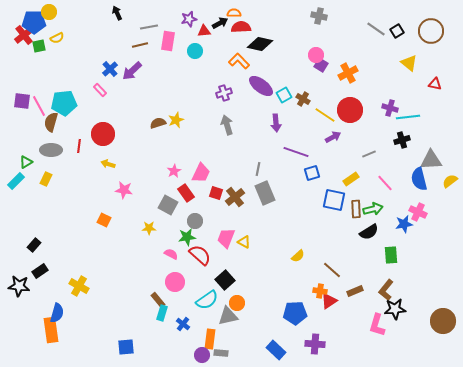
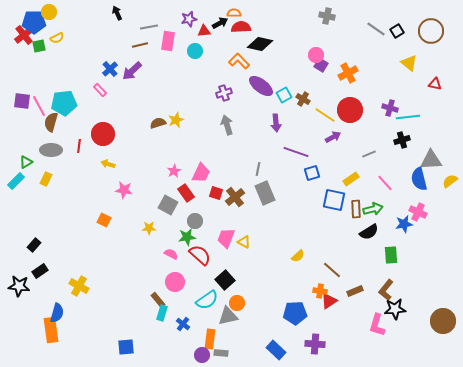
gray cross at (319, 16): moved 8 px right
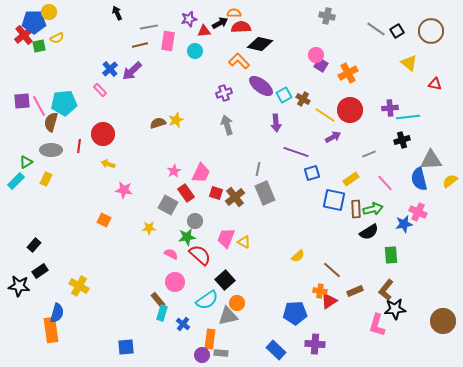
purple square at (22, 101): rotated 12 degrees counterclockwise
purple cross at (390, 108): rotated 21 degrees counterclockwise
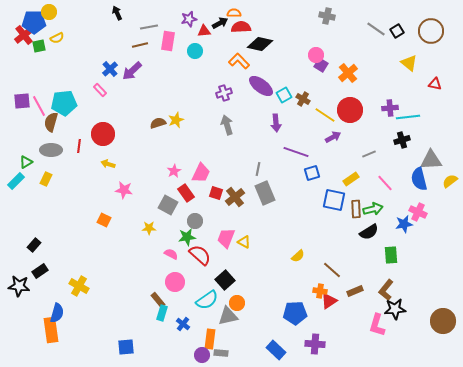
orange cross at (348, 73): rotated 12 degrees counterclockwise
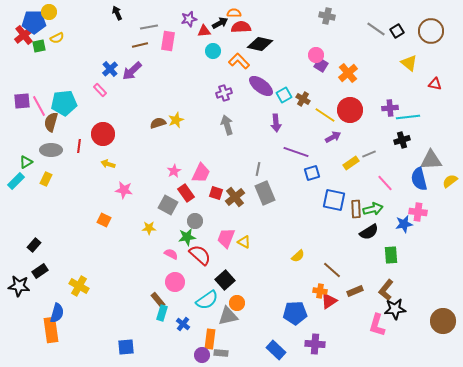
cyan circle at (195, 51): moved 18 px right
yellow rectangle at (351, 179): moved 16 px up
pink cross at (418, 212): rotated 18 degrees counterclockwise
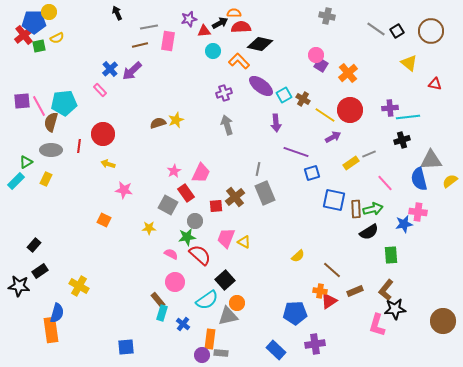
red square at (216, 193): moved 13 px down; rotated 24 degrees counterclockwise
purple cross at (315, 344): rotated 12 degrees counterclockwise
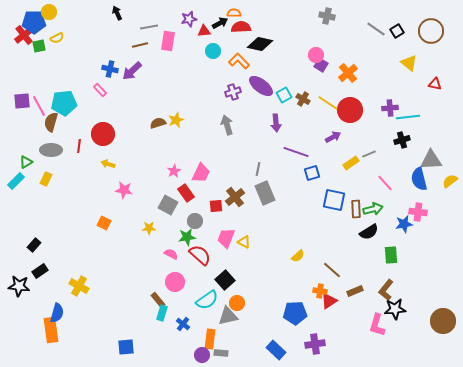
blue cross at (110, 69): rotated 35 degrees counterclockwise
purple cross at (224, 93): moved 9 px right, 1 px up
yellow line at (325, 115): moved 3 px right, 12 px up
orange square at (104, 220): moved 3 px down
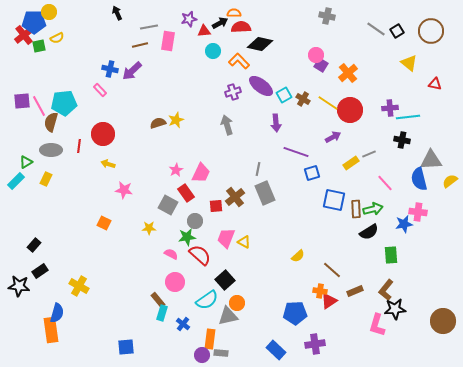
black cross at (402, 140): rotated 28 degrees clockwise
pink star at (174, 171): moved 2 px right, 1 px up
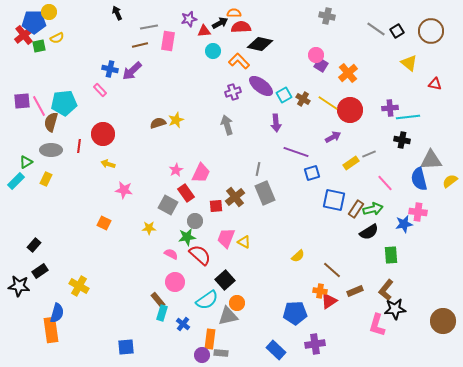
brown rectangle at (356, 209): rotated 36 degrees clockwise
